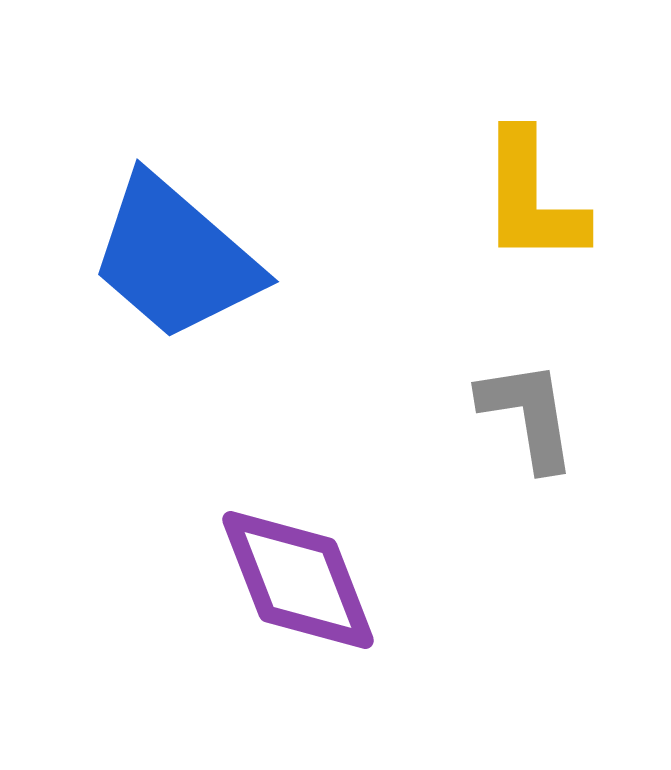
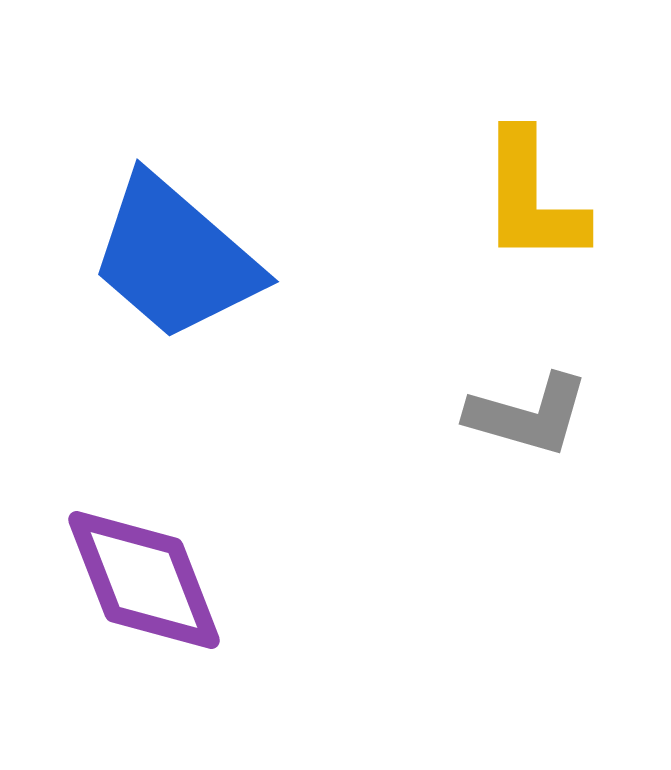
gray L-shape: rotated 115 degrees clockwise
purple diamond: moved 154 px left
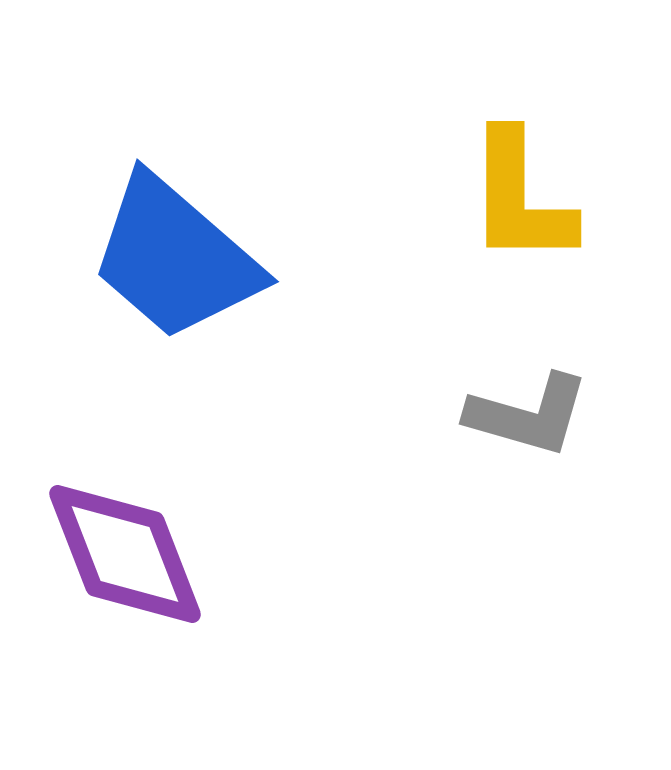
yellow L-shape: moved 12 px left
purple diamond: moved 19 px left, 26 px up
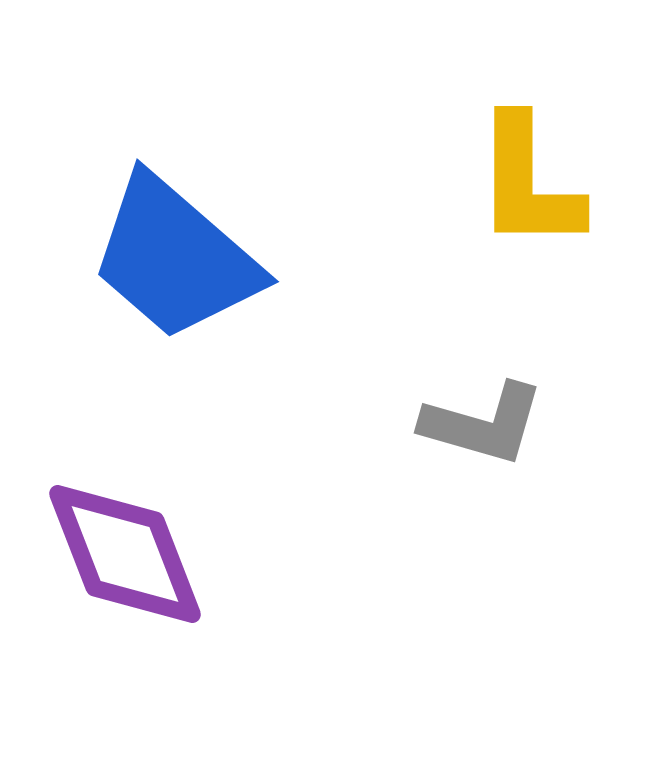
yellow L-shape: moved 8 px right, 15 px up
gray L-shape: moved 45 px left, 9 px down
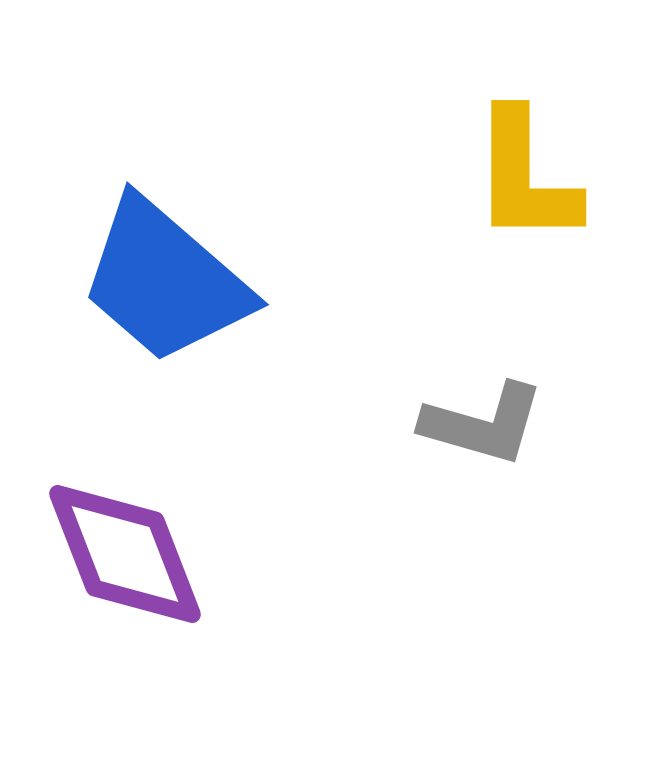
yellow L-shape: moved 3 px left, 6 px up
blue trapezoid: moved 10 px left, 23 px down
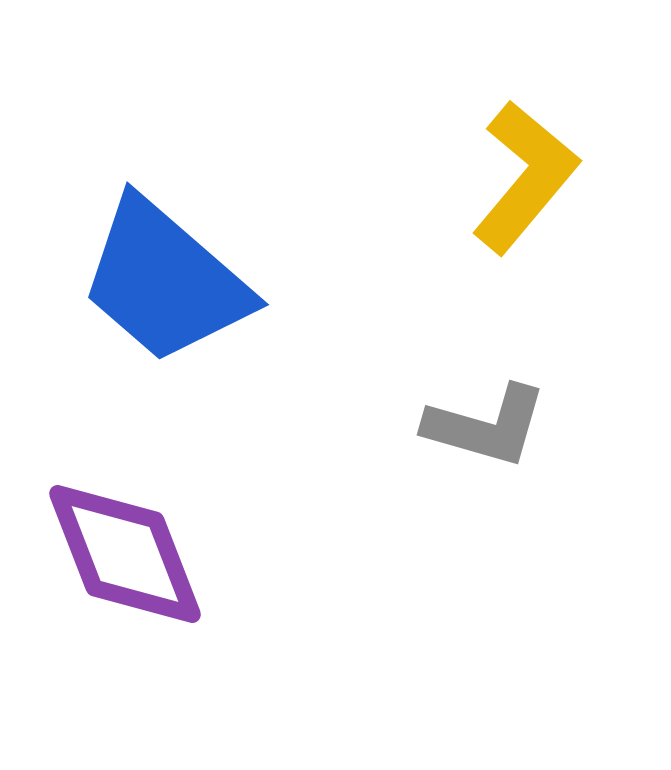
yellow L-shape: rotated 140 degrees counterclockwise
gray L-shape: moved 3 px right, 2 px down
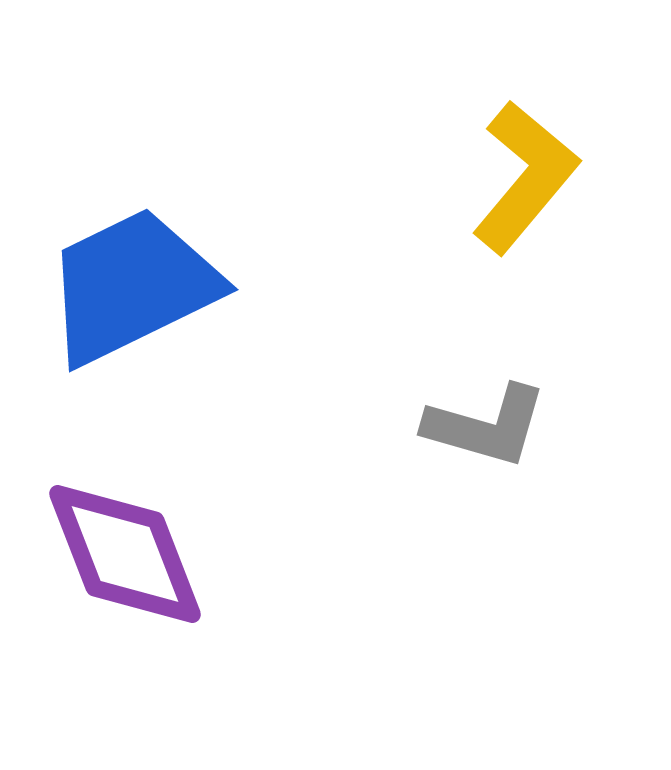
blue trapezoid: moved 33 px left, 5 px down; rotated 113 degrees clockwise
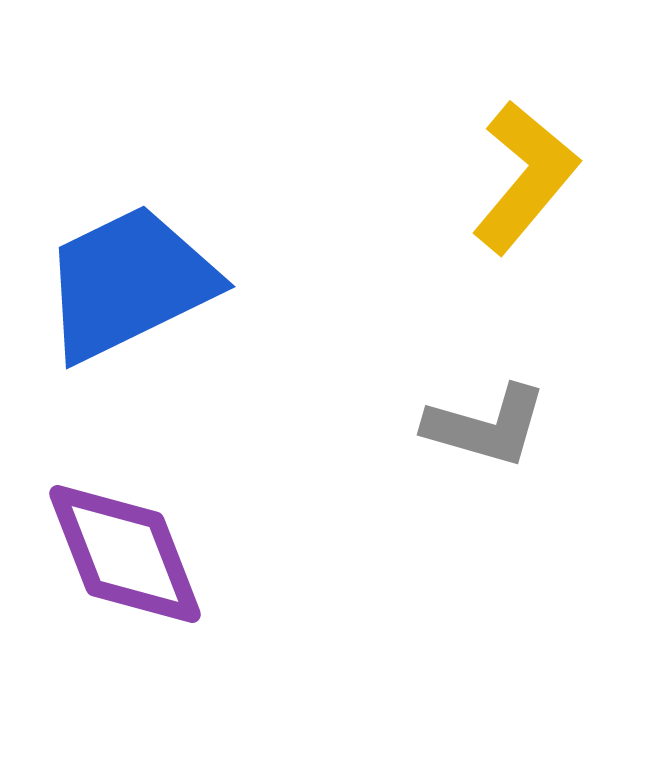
blue trapezoid: moved 3 px left, 3 px up
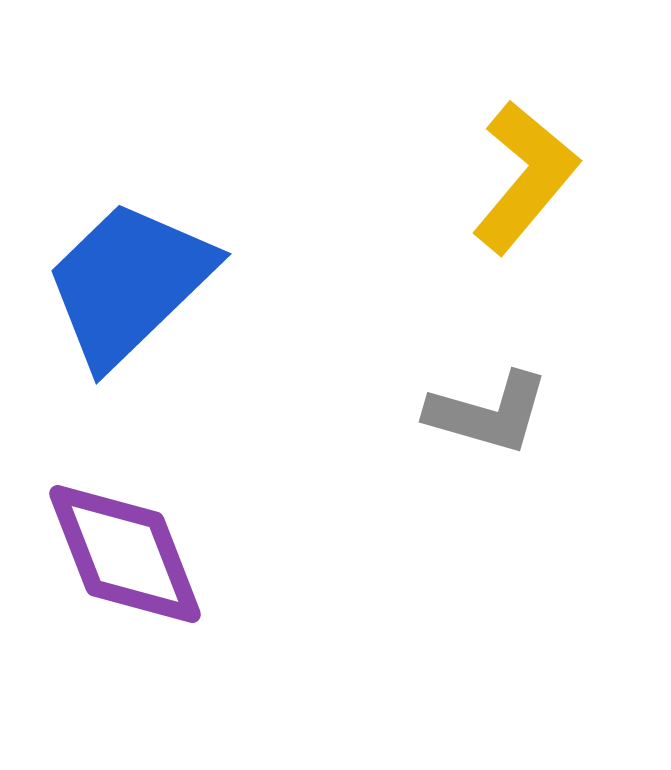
blue trapezoid: rotated 18 degrees counterclockwise
gray L-shape: moved 2 px right, 13 px up
